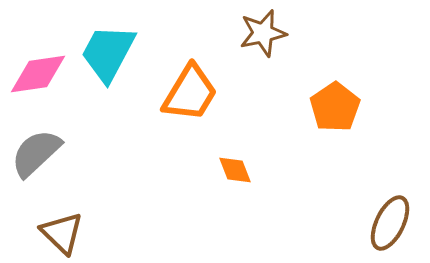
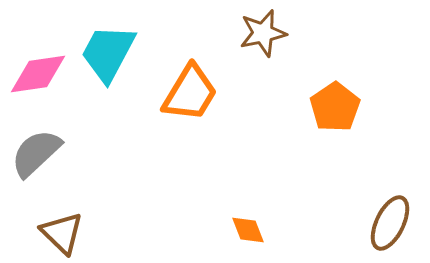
orange diamond: moved 13 px right, 60 px down
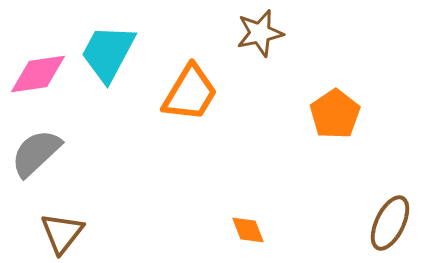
brown star: moved 3 px left
orange pentagon: moved 7 px down
brown triangle: rotated 24 degrees clockwise
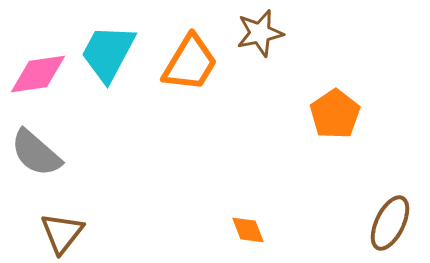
orange trapezoid: moved 30 px up
gray semicircle: rotated 96 degrees counterclockwise
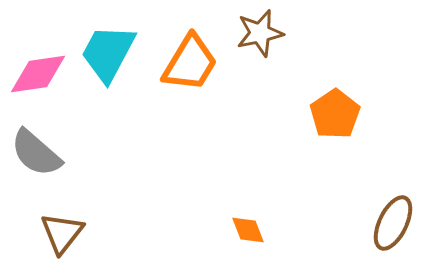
brown ellipse: moved 3 px right
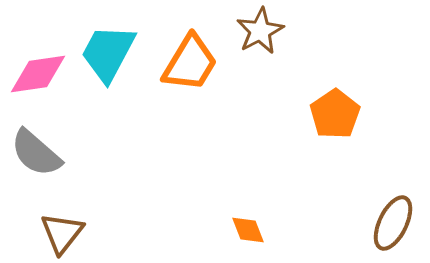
brown star: moved 2 px up; rotated 15 degrees counterclockwise
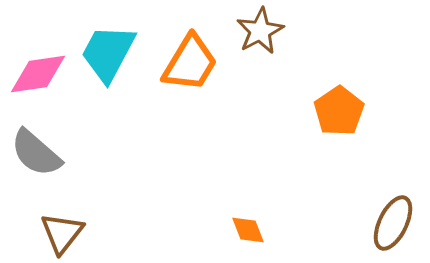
orange pentagon: moved 4 px right, 3 px up
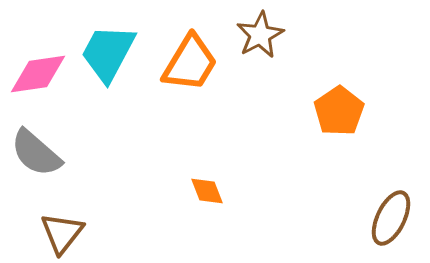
brown star: moved 4 px down
brown ellipse: moved 2 px left, 5 px up
orange diamond: moved 41 px left, 39 px up
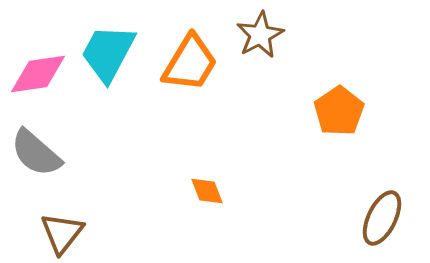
brown ellipse: moved 9 px left
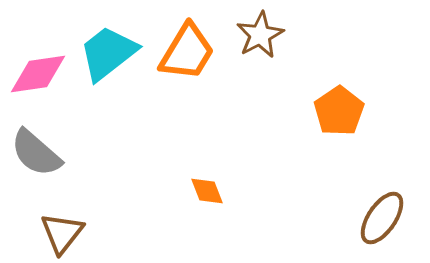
cyan trapezoid: rotated 24 degrees clockwise
orange trapezoid: moved 3 px left, 11 px up
brown ellipse: rotated 8 degrees clockwise
